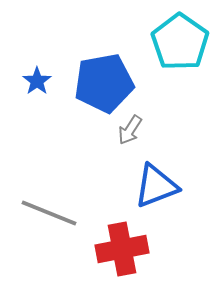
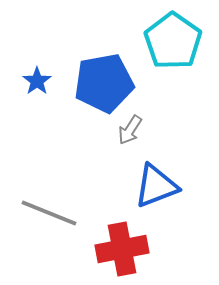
cyan pentagon: moved 7 px left, 1 px up
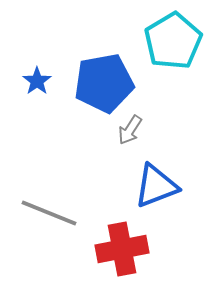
cyan pentagon: rotated 6 degrees clockwise
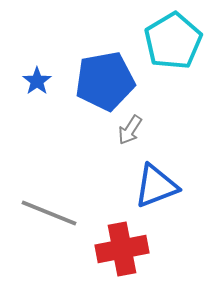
blue pentagon: moved 1 px right, 2 px up
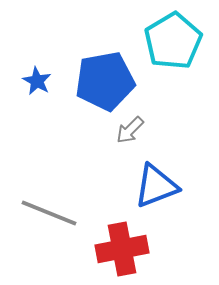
blue star: rotated 8 degrees counterclockwise
gray arrow: rotated 12 degrees clockwise
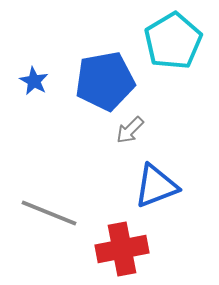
blue star: moved 3 px left
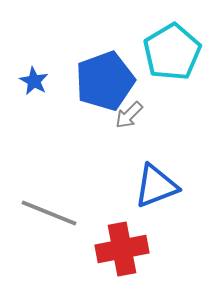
cyan pentagon: moved 1 px left, 11 px down
blue pentagon: rotated 10 degrees counterclockwise
gray arrow: moved 1 px left, 15 px up
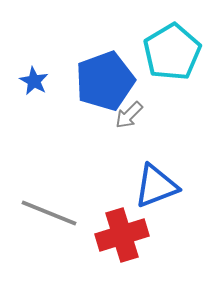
red cross: moved 14 px up; rotated 6 degrees counterclockwise
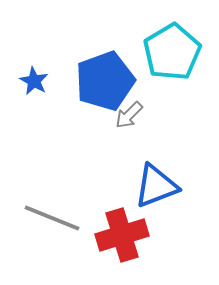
gray line: moved 3 px right, 5 px down
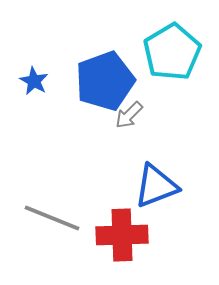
red cross: rotated 15 degrees clockwise
